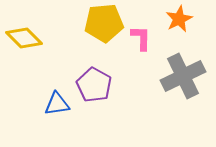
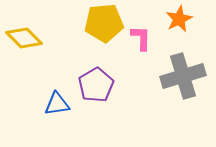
gray cross: rotated 9 degrees clockwise
purple pentagon: moved 2 px right; rotated 12 degrees clockwise
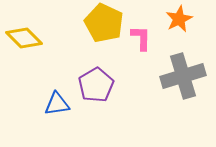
yellow pentagon: rotated 30 degrees clockwise
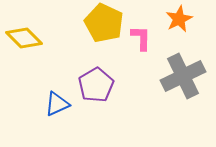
gray cross: rotated 9 degrees counterclockwise
blue triangle: rotated 16 degrees counterclockwise
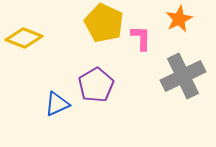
yellow diamond: rotated 24 degrees counterclockwise
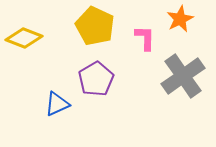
orange star: moved 1 px right
yellow pentagon: moved 9 px left, 3 px down
pink L-shape: moved 4 px right
gray cross: rotated 9 degrees counterclockwise
purple pentagon: moved 6 px up
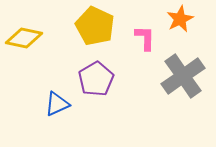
yellow diamond: rotated 9 degrees counterclockwise
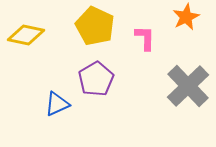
orange star: moved 6 px right, 2 px up
yellow diamond: moved 2 px right, 3 px up
gray cross: moved 5 px right, 10 px down; rotated 9 degrees counterclockwise
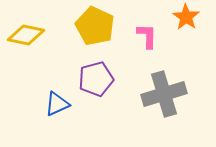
orange star: rotated 12 degrees counterclockwise
pink L-shape: moved 2 px right, 2 px up
purple pentagon: rotated 16 degrees clockwise
gray cross: moved 24 px left, 8 px down; rotated 27 degrees clockwise
